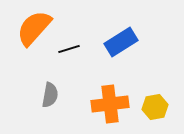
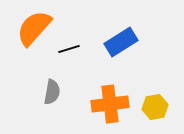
gray semicircle: moved 2 px right, 3 px up
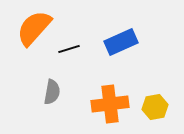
blue rectangle: rotated 8 degrees clockwise
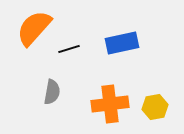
blue rectangle: moved 1 px right, 1 px down; rotated 12 degrees clockwise
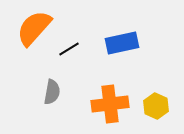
black line: rotated 15 degrees counterclockwise
yellow hexagon: moved 1 px right, 1 px up; rotated 25 degrees counterclockwise
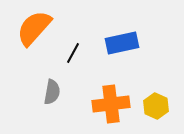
black line: moved 4 px right, 4 px down; rotated 30 degrees counterclockwise
orange cross: moved 1 px right
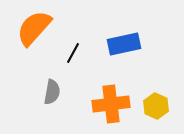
blue rectangle: moved 2 px right, 1 px down
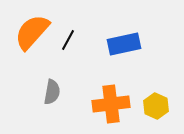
orange semicircle: moved 2 px left, 4 px down
black line: moved 5 px left, 13 px up
